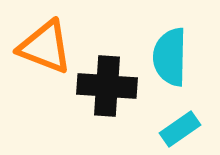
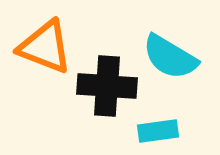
cyan semicircle: rotated 60 degrees counterclockwise
cyan rectangle: moved 22 px left, 2 px down; rotated 27 degrees clockwise
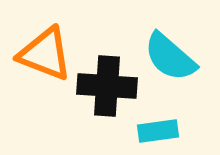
orange triangle: moved 7 px down
cyan semicircle: rotated 10 degrees clockwise
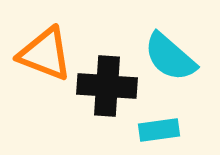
cyan rectangle: moved 1 px right, 1 px up
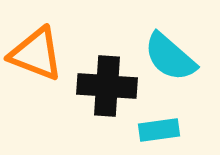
orange triangle: moved 9 px left
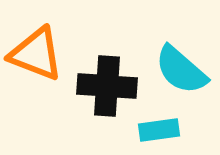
cyan semicircle: moved 11 px right, 13 px down
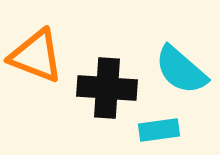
orange triangle: moved 2 px down
black cross: moved 2 px down
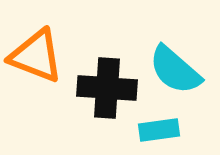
cyan semicircle: moved 6 px left
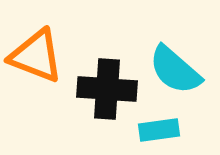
black cross: moved 1 px down
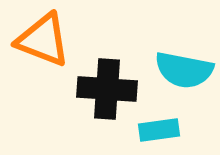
orange triangle: moved 7 px right, 16 px up
cyan semicircle: moved 9 px right; rotated 30 degrees counterclockwise
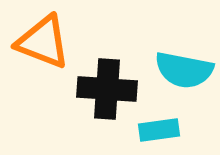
orange triangle: moved 2 px down
